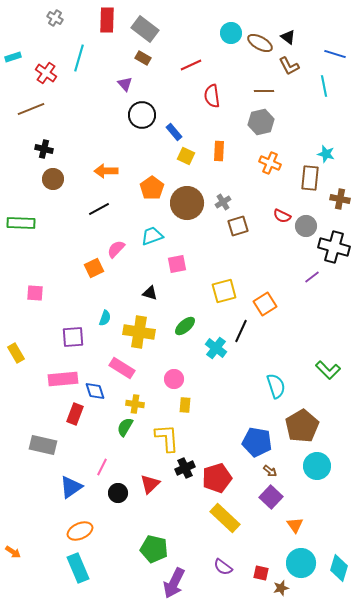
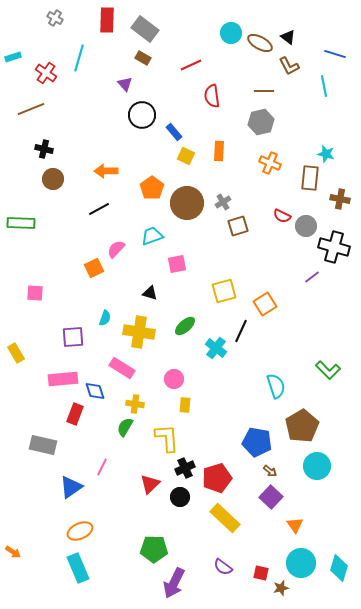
black circle at (118, 493): moved 62 px right, 4 px down
green pentagon at (154, 549): rotated 12 degrees counterclockwise
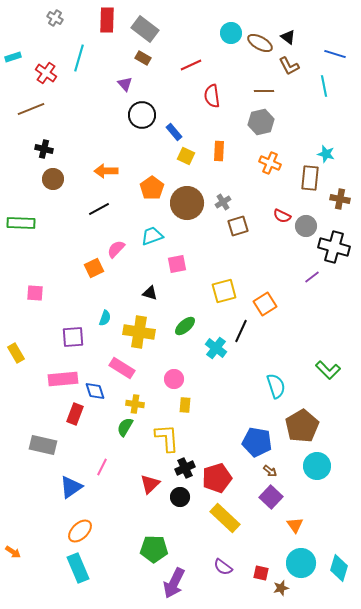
orange ellipse at (80, 531): rotated 20 degrees counterclockwise
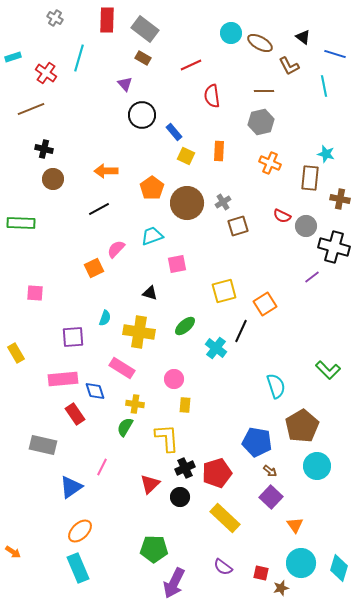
black triangle at (288, 37): moved 15 px right
red rectangle at (75, 414): rotated 55 degrees counterclockwise
red pentagon at (217, 478): moved 5 px up
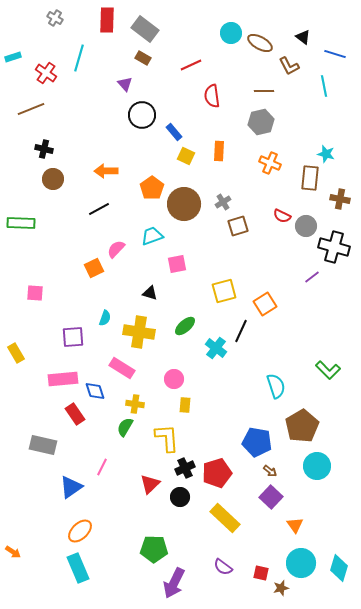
brown circle at (187, 203): moved 3 px left, 1 px down
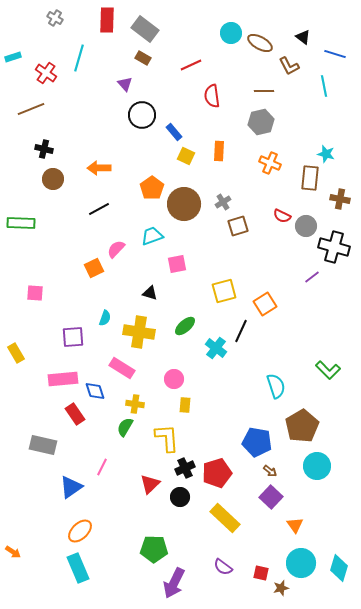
orange arrow at (106, 171): moved 7 px left, 3 px up
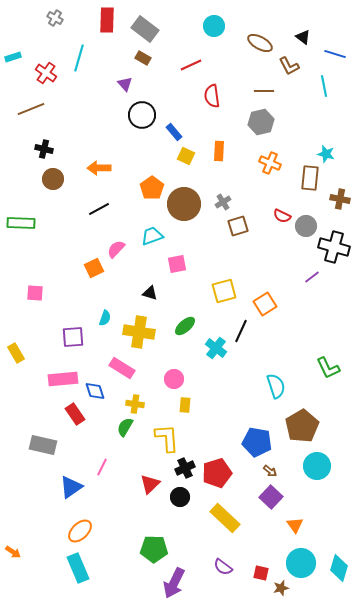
cyan circle at (231, 33): moved 17 px left, 7 px up
green L-shape at (328, 370): moved 2 px up; rotated 20 degrees clockwise
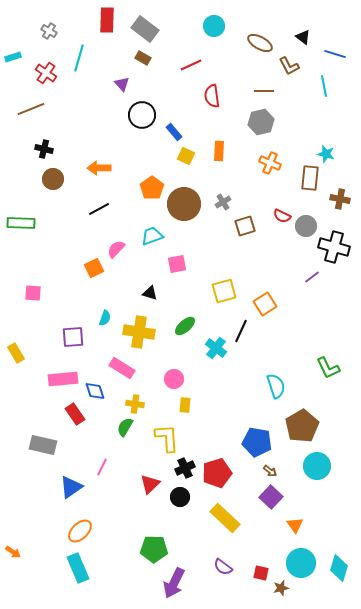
gray cross at (55, 18): moved 6 px left, 13 px down
purple triangle at (125, 84): moved 3 px left
brown square at (238, 226): moved 7 px right
pink square at (35, 293): moved 2 px left
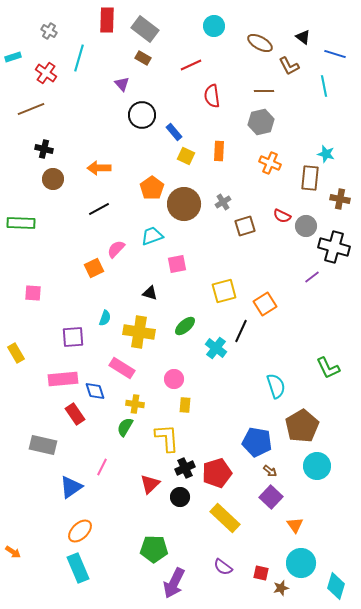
cyan diamond at (339, 568): moved 3 px left, 18 px down
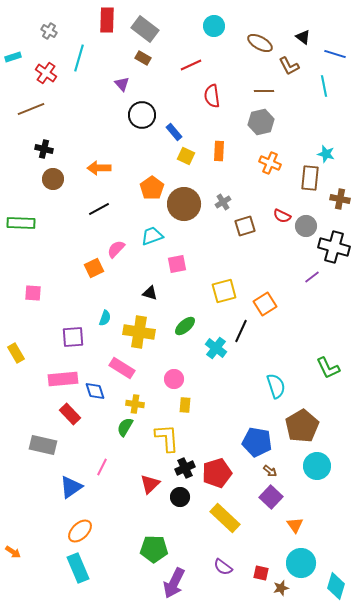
red rectangle at (75, 414): moved 5 px left; rotated 10 degrees counterclockwise
